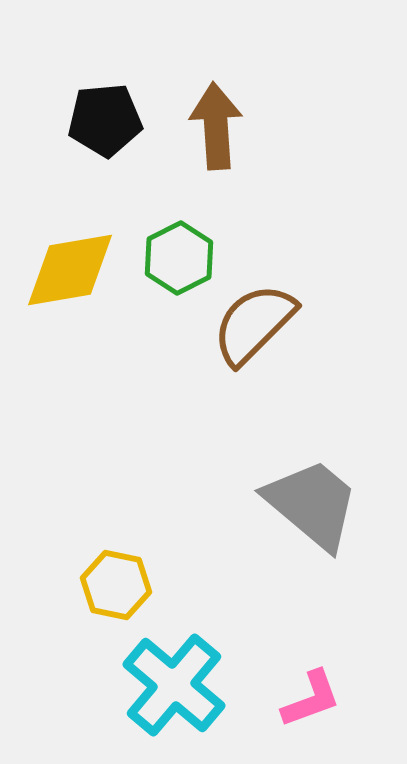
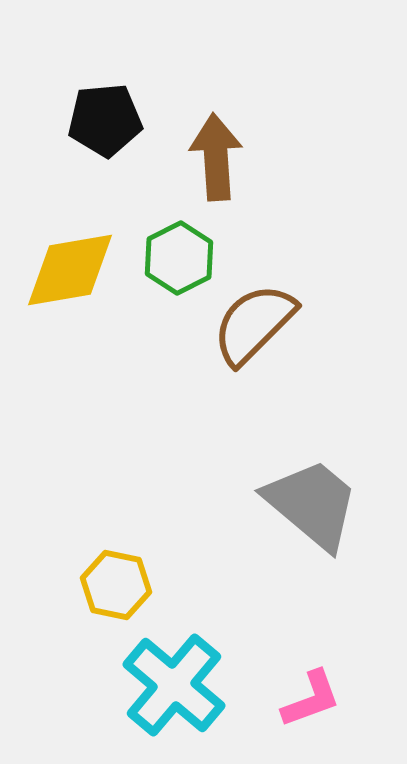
brown arrow: moved 31 px down
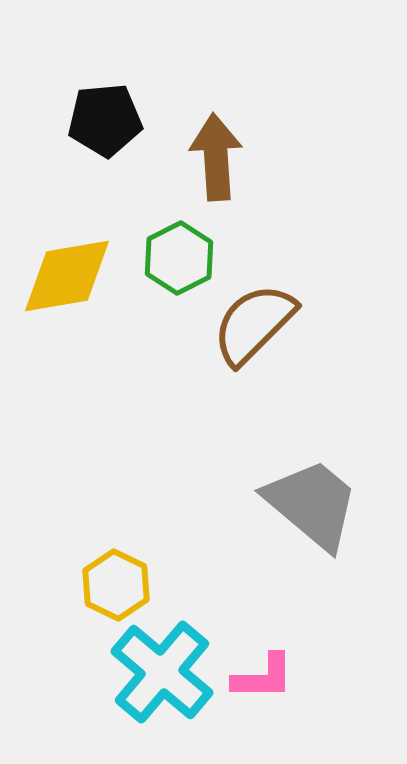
yellow diamond: moved 3 px left, 6 px down
yellow hexagon: rotated 14 degrees clockwise
cyan cross: moved 12 px left, 13 px up
pink L-shape: moved 48 px left, 22 px up; rotated 20 degrees clockwise
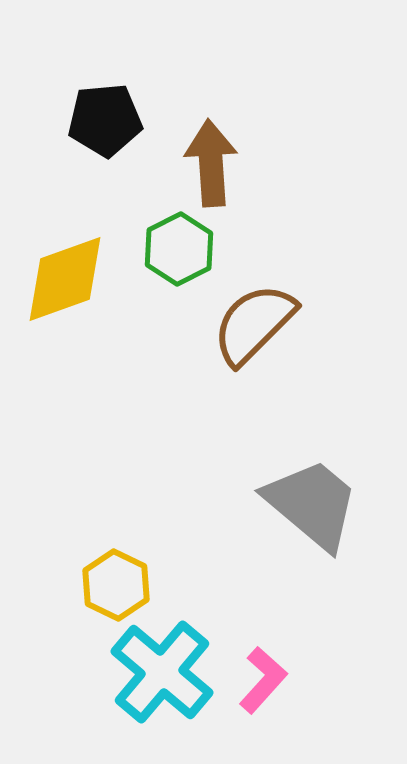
brown arrow: moved 5 px left, 6 px down
green hexagon: moved 9 px up
yellow diamond: moved 2 px left, 3 px down; rotated 10 degrees counterclockwise
pink L-shape: moved 3 px down; rotated 48 degrees counterclockwise
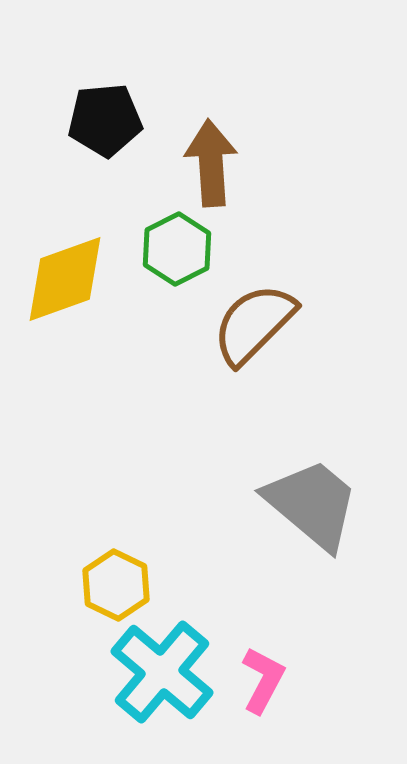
green hexagon: moved 2 px left
pink L-shape: rotated 14 degrees counterclockwise
